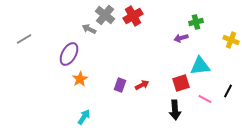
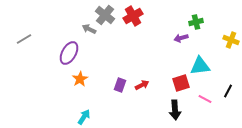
purple ellipse: moved 1 px up
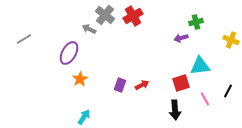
pink line: rotated 32 degrees clockwise
